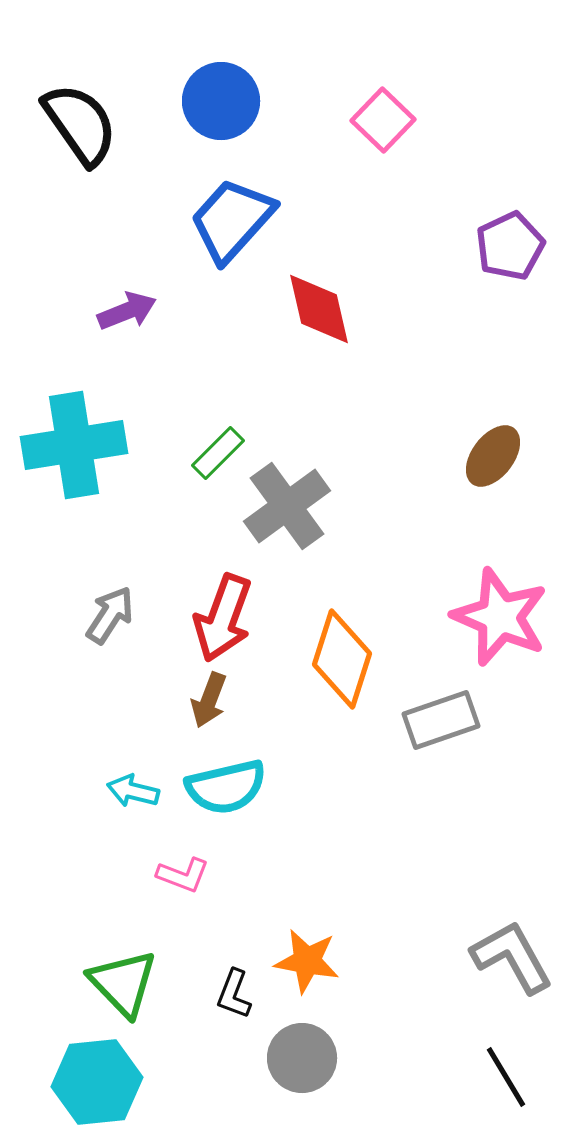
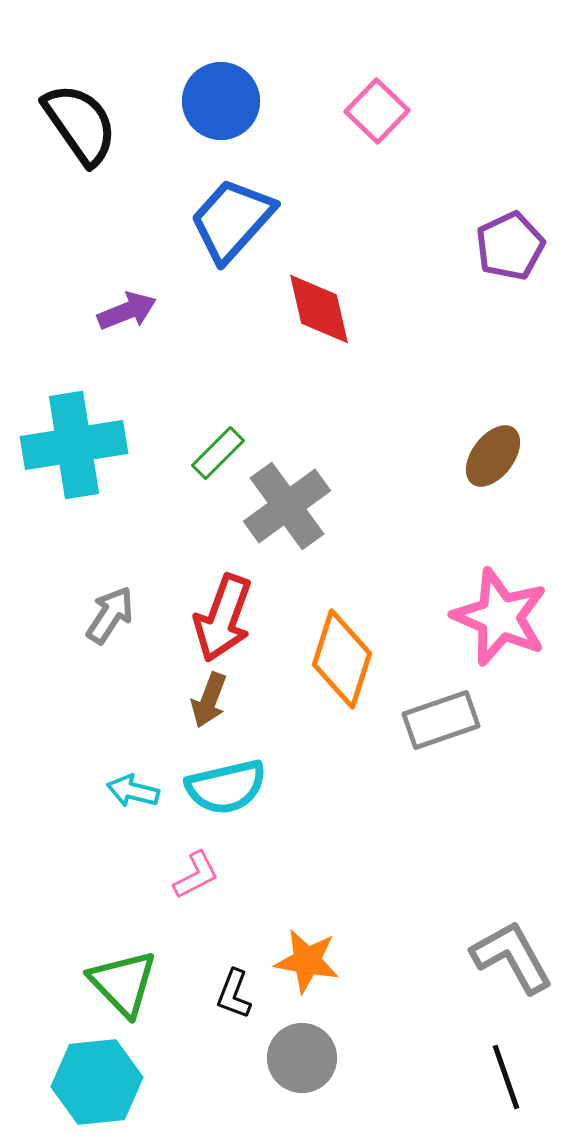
pink square: moved 6 px left, 9 px up
pink L-shape: moved 13 px right; rotated 48 degrees counterclockwise
black line: rotated 12 degrees clockwise
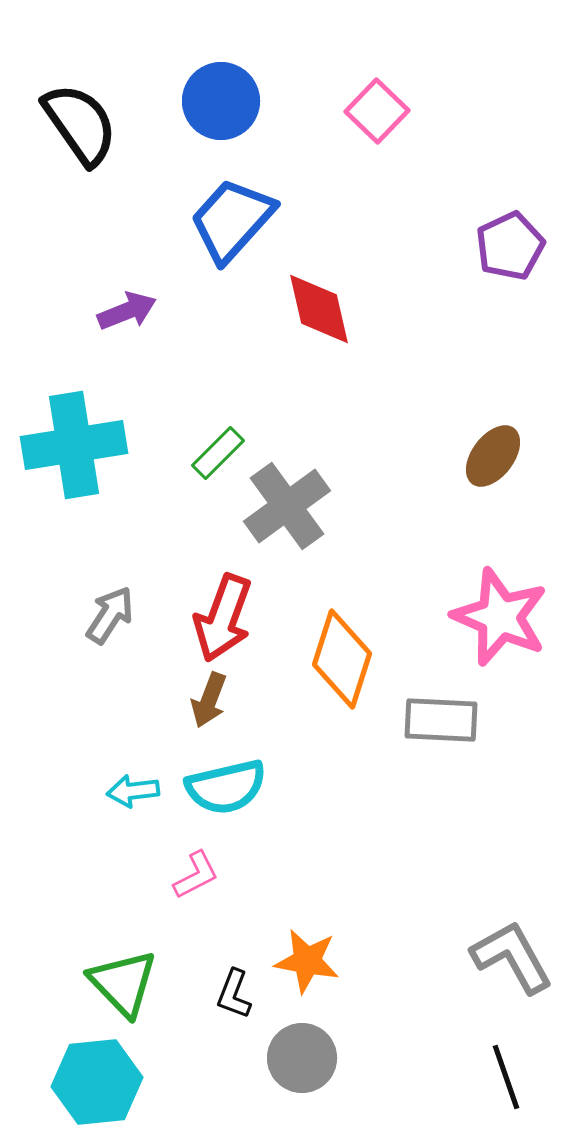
gray rectangle: rotated 22 degrees clockwise
cyan arrow: rotated 21 degrees counterclockwise
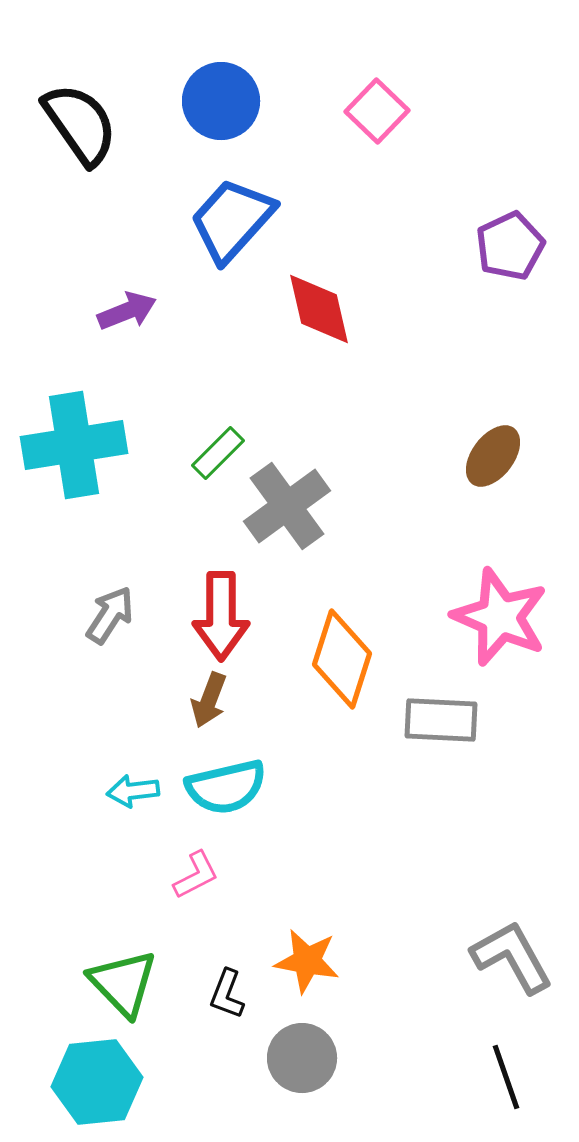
red arrow: moved 2 px left, 2 px up; rotated 20 degrees counterclockwise
black L-shape: moved 7 px left
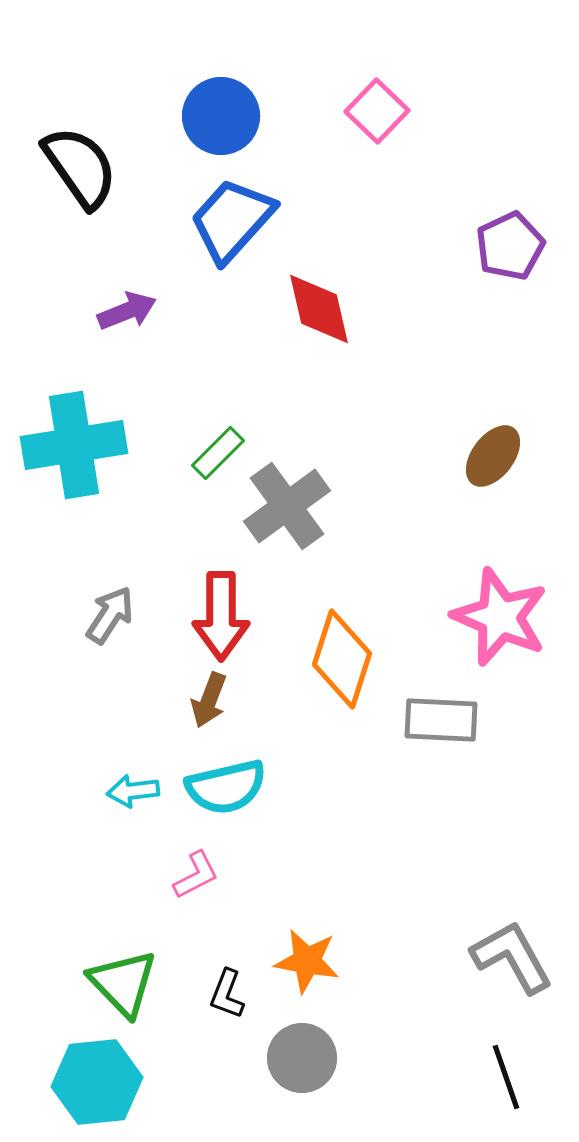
blue circle: moved 15 px down
black semicircle: moved 43 px down
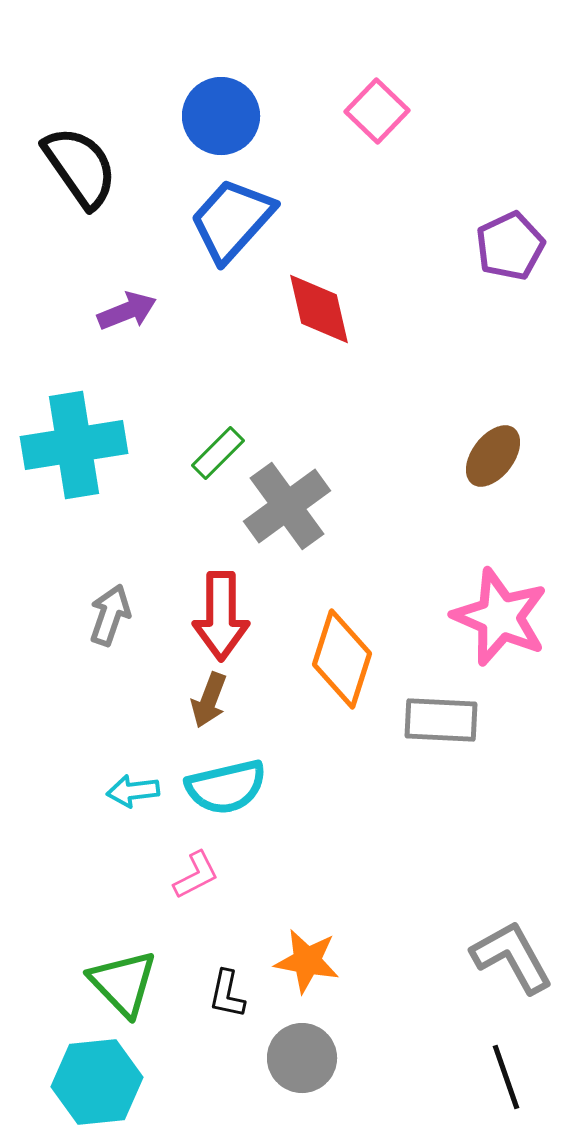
gray arrow: rotated 14 degrees counterclockwise
black L-shape: rotated 9 degrees counterclockwise
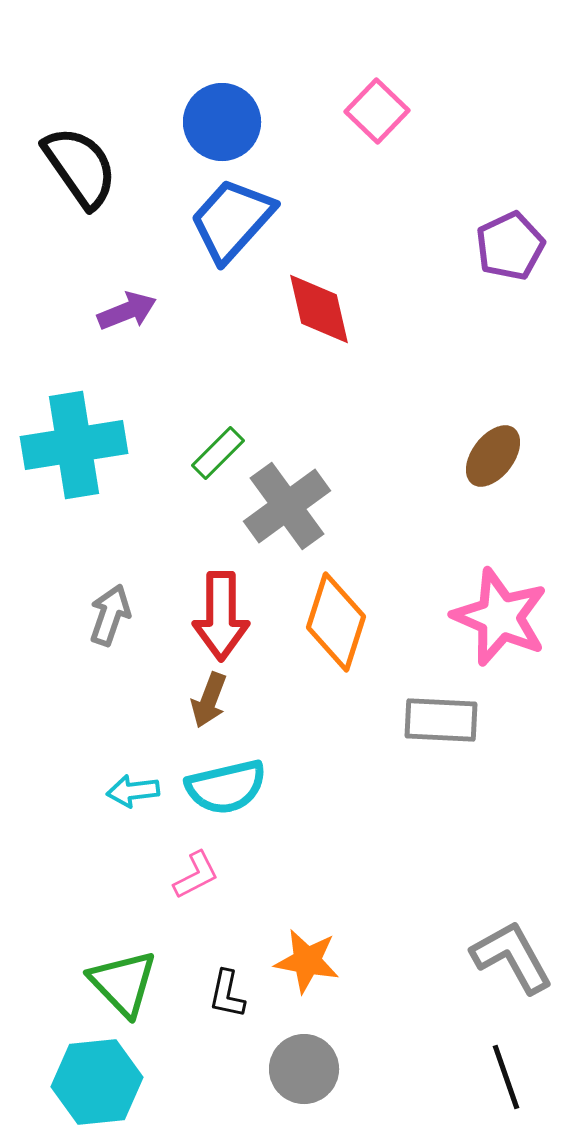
blue circle: moved 1 px right, 6 px down
orange diamond: moved 6 px left, 37 px up
gray circle: moved 2 px right, 11 px down
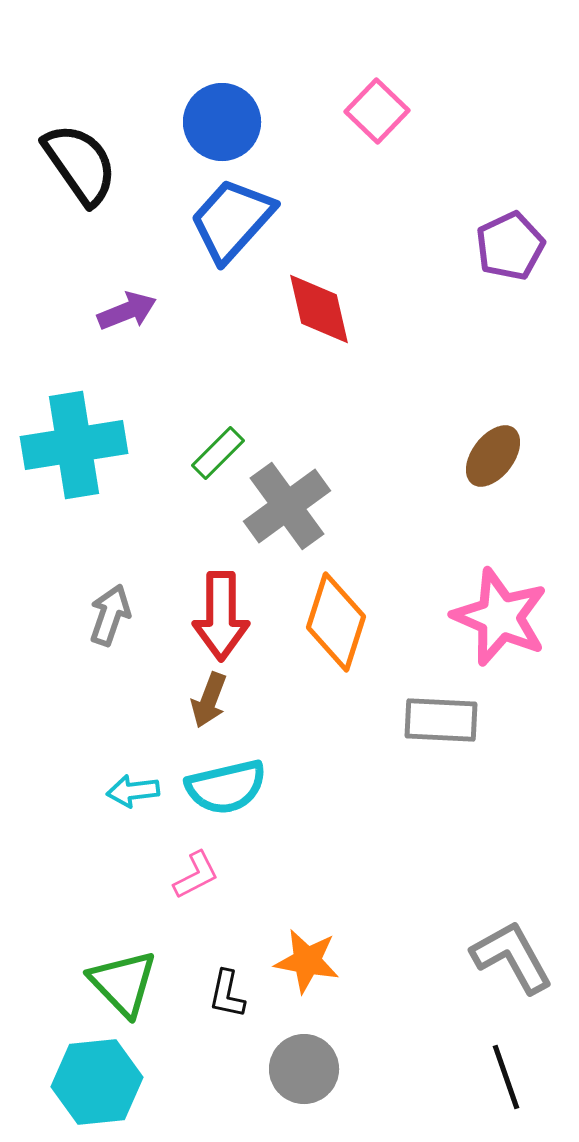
black semicircle: moved 3 px up
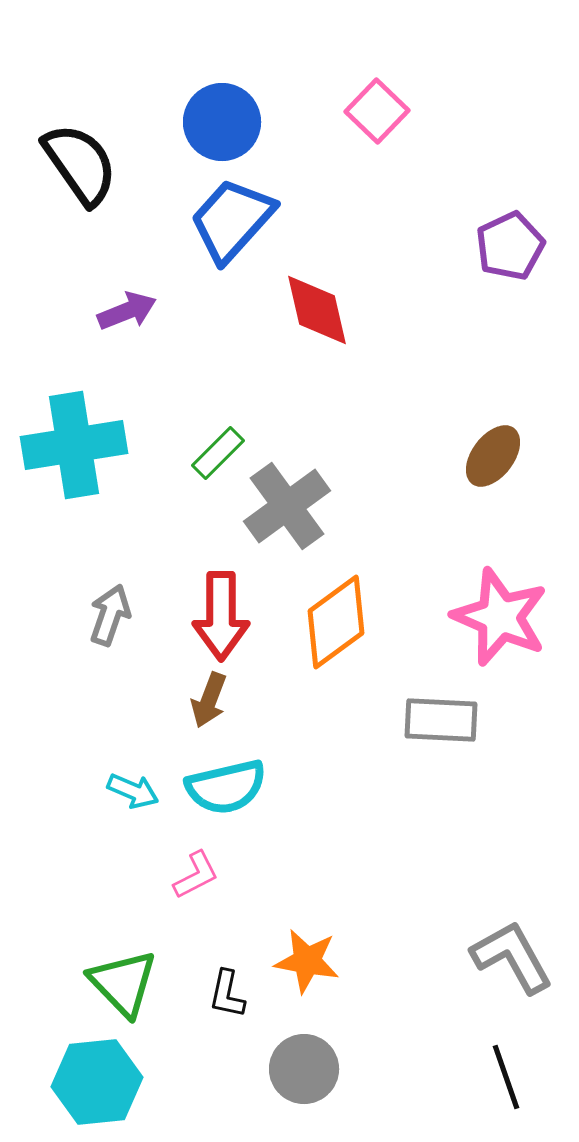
red diamond: moved 2 px left, 1 px down
orange diamond: rotated 36 degrees clockwise
cyan arrow: rotated 150 degrees counterclockwise
